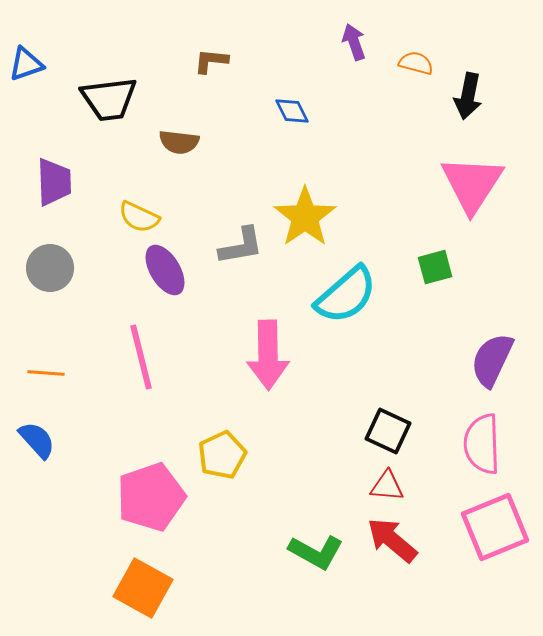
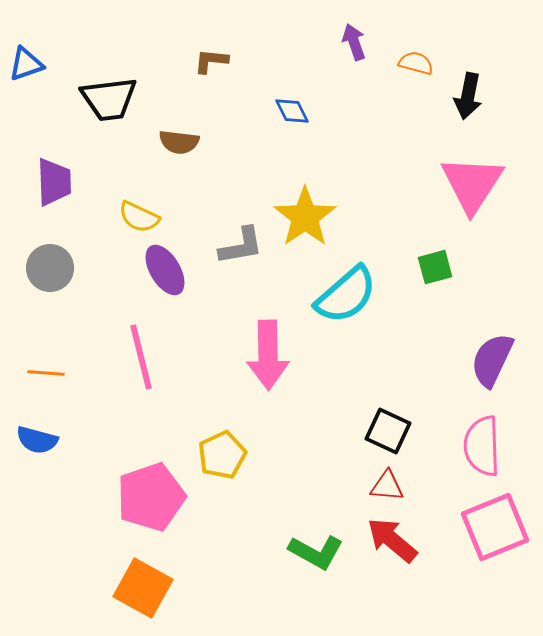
blue semicircle: rotated 147 degrees clockwise
pink semicircle: moved 2 px down
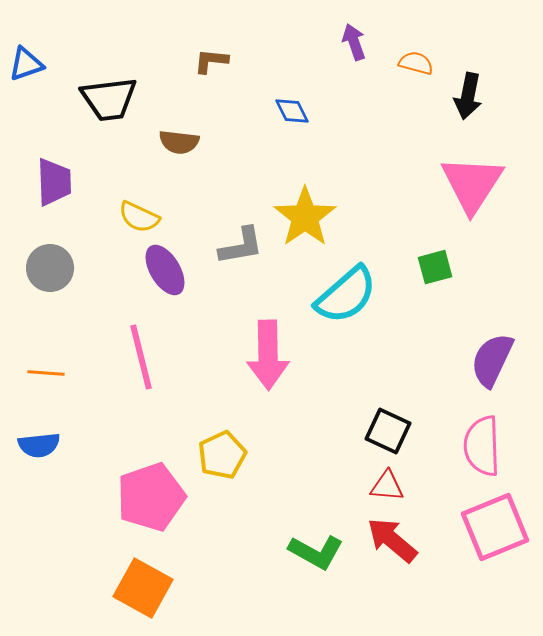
blue semicircle: moved 2 px right, 5 px down; rotated 21 degrees counterclockwise
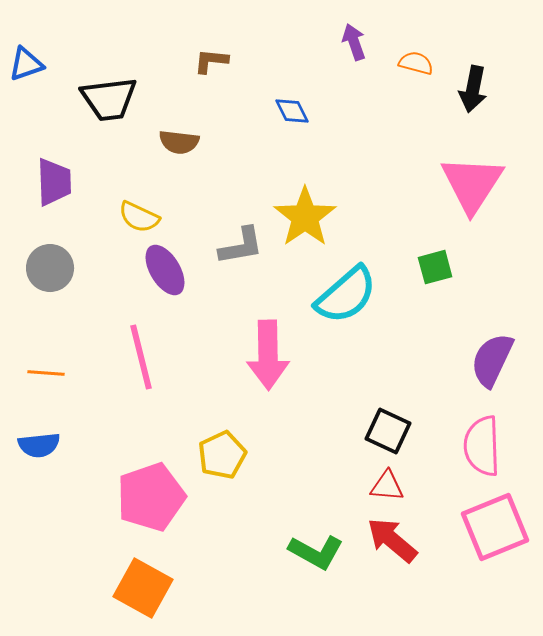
black arrow: moved 5 px right, 7 px up
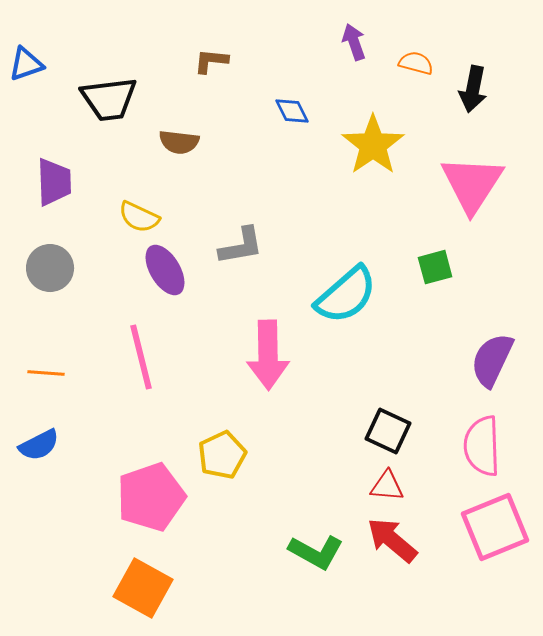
yellow star: moved 68 px right, 72 px up
blue semicircle: rotated 21 degrees counterclockwise
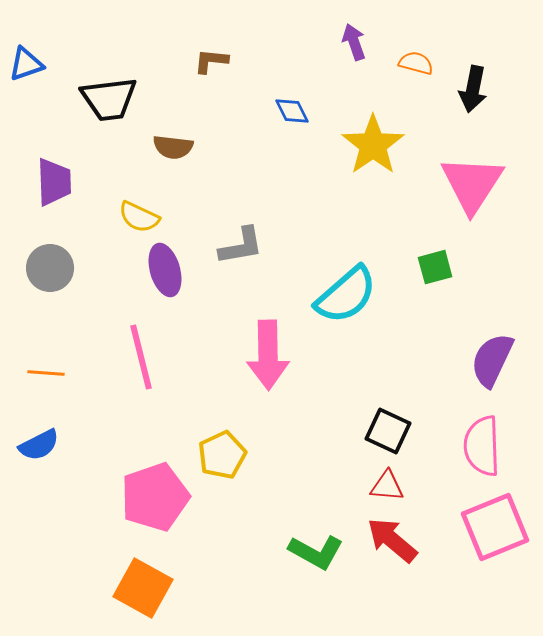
brown semicircle: moved 6 px left, 5 px down
purple ellipse: rotated 15 degrees clockwise
pink pentagon: moved 4 px right
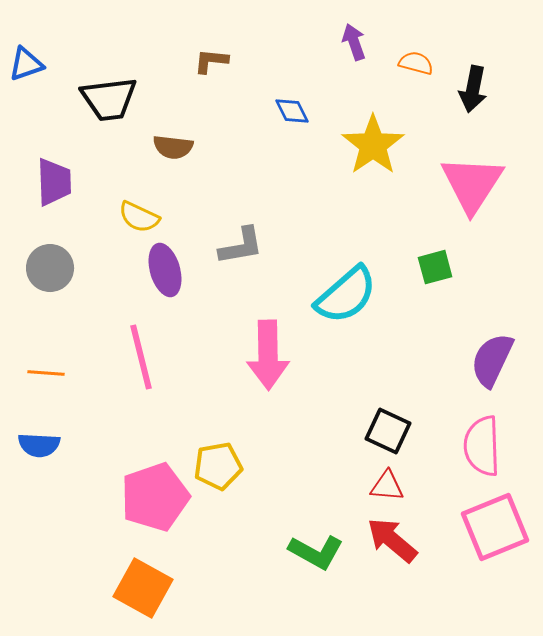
blue semicircle: rotated 30 degrees clockwise
yellow pentagon: moved 4 px left, 11 px down; rotated 15 degrees clockwise
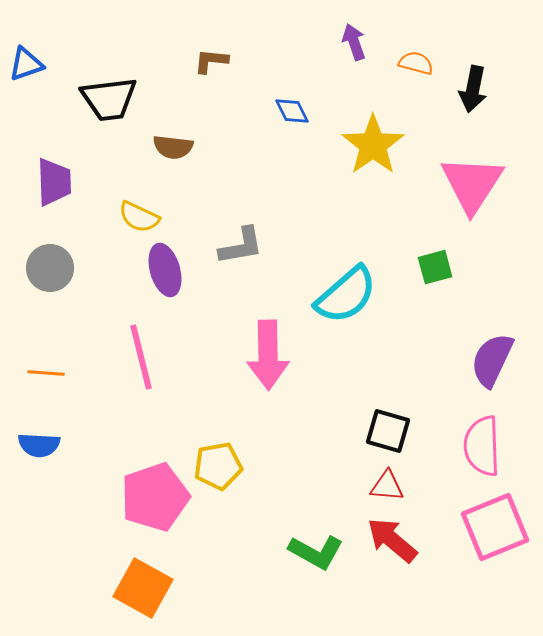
black square: rotated 9 degrees counterclockwise
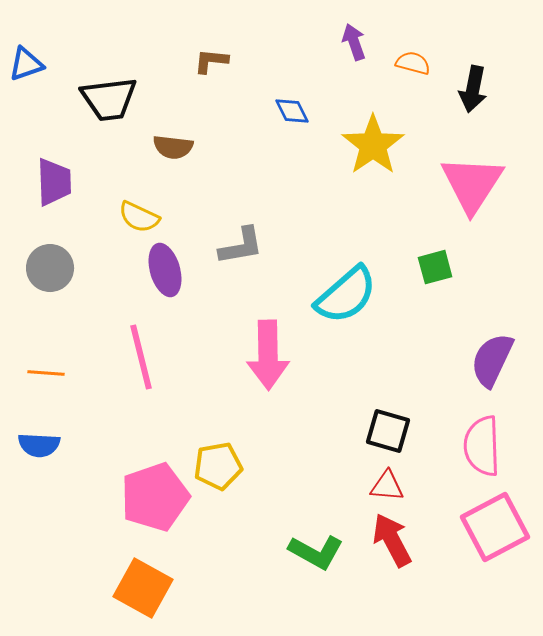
orange semicircle: moved 3 px left
pink square: rotated 6 degrees counterclockwise
red arrow: rotated 22 degrees clockwise
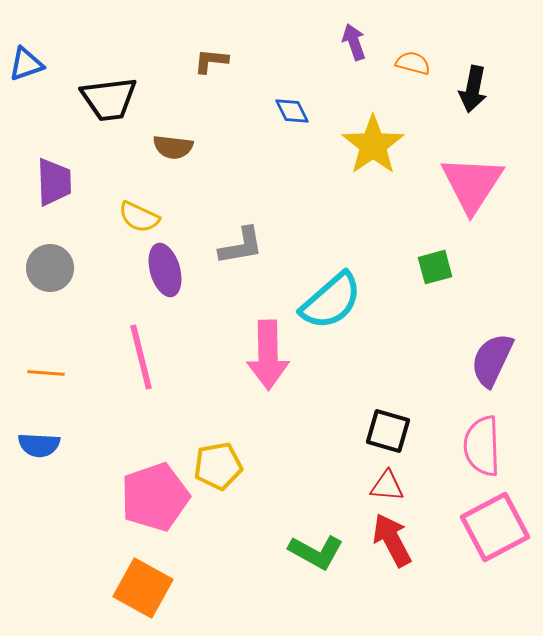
cyan semicircle: moved 15 px left, 6 px down
